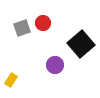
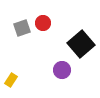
purple circle: moved 7 px right, 5 px down
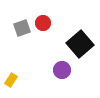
black square: moved 1 px left
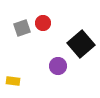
black square: moved 1 px right
purple circle: moved 4 px left, 4 px up
yellow rectangle: moved 2 px right, 1 px down; rotated 64 degrees clockwise
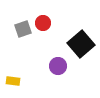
gray square: moved 1 px right, 1 px down
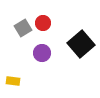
gray square: moved 1 px up; rotated 12 degrees counterclockwise
purple circle: moved 16 px left, 13 px up
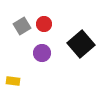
red circle: moved 1 px right, 1 px down
gray square: moved 1 px left, 2 px up
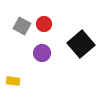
gray square: rotated 30 degrees counterclockwise
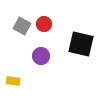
black square: rotated 36 degrees counterclockwise
purple circle: moved 1 px left, 3 px down
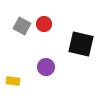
purple circle: moved 5 px right, 11 px down
